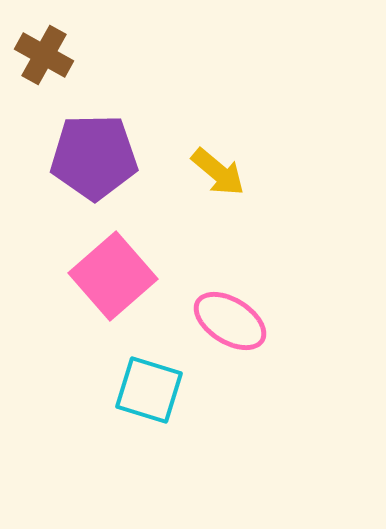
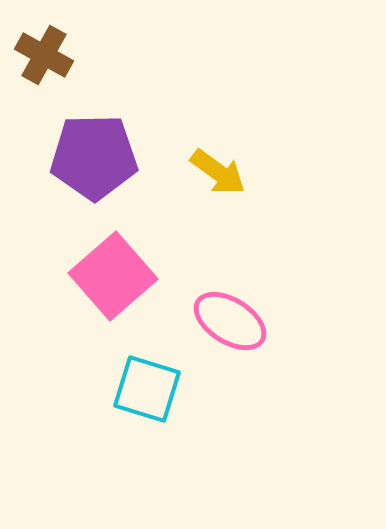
yellow arrow: rotated 4 degrees counterclockwise
cyan square: moved 2 px left, 1 px up
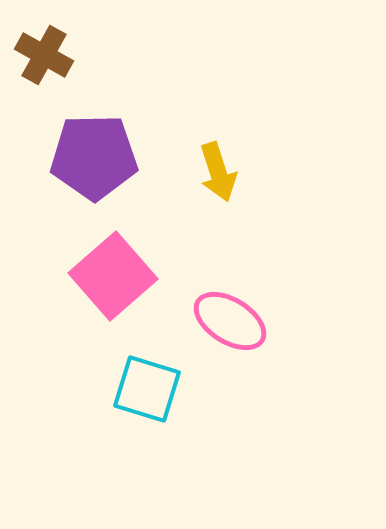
yellow arrow: rotated 36 degrees clockwise
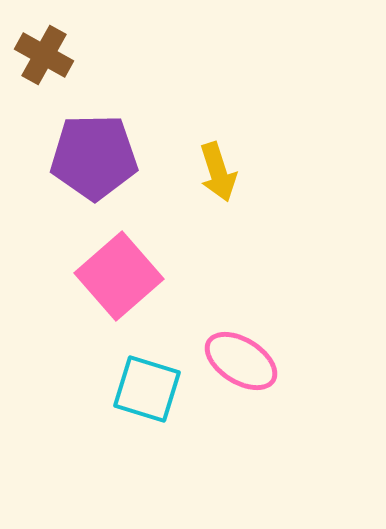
pink square: moved 6 px right
pink ellipse: moved 11 px right, 40 px down
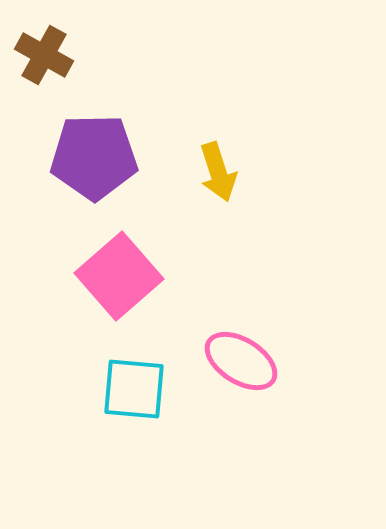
cyan square: moved 13 px left; rotated 12 degrees counterclockwise
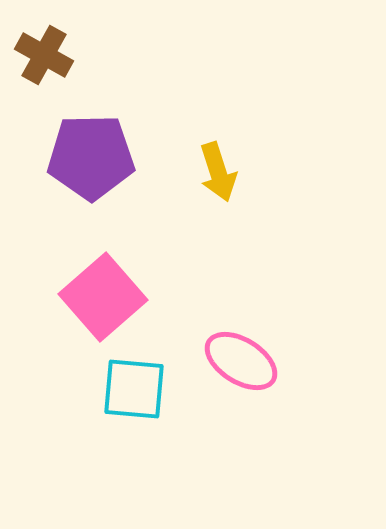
purple pentagon: moved 3 px left
pink square: moved 16 px left, 21 px down
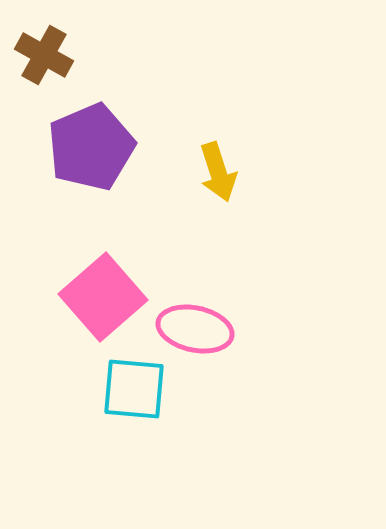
purple pentagon: moved 10 px up; rotated 22 degrees counterclockwise
pink ellipse: moved 46 px left, 32 px up; rotated 20 degrees counterclockwise
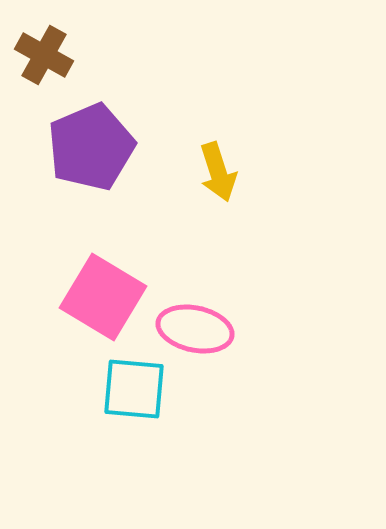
pink square: rotated 18 degrees counterclockwise
